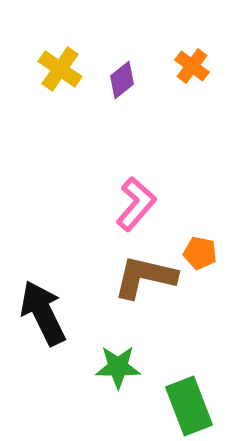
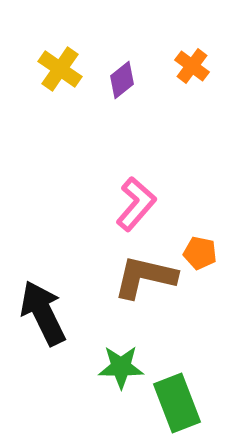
green star: moved 3 px right
green rectangle: moved 12 px left, 3 px up
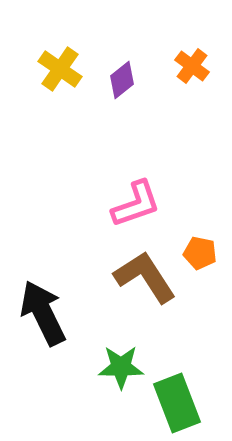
pink L-shape: rotated 30 degrees clockwise
brown L-shape: rotated 44 degrees clockwise
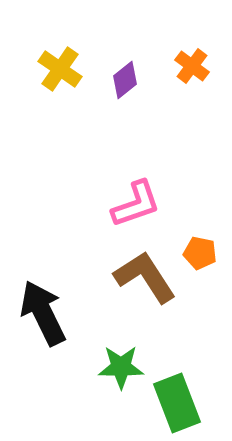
purple diamond: moved 3 px right
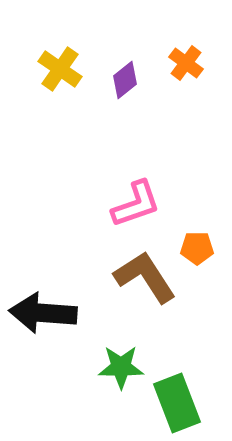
orange cross: moved 6 px left, 3 px up
orange pentagon: moved 3 px left, 5 px up; rotated 12 degrees counterclockwise
black arrow: rotated 60 degrees counterclockwise
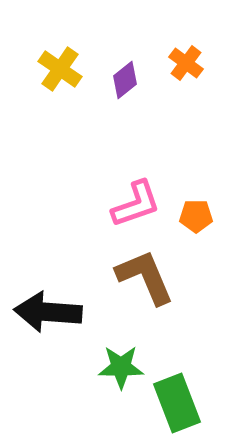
orange pentagon: moved 1 px left, 32 px up
brown L-shape: rotated 10 degrees clockwise
black arrow: moved 5 px right, 1 px up
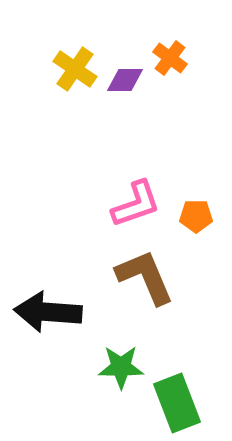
orange cross: moved 16 px left, 5 px up
yellow cross: moved 15 px right
purple diamond: rotated 39 degrees clockwise
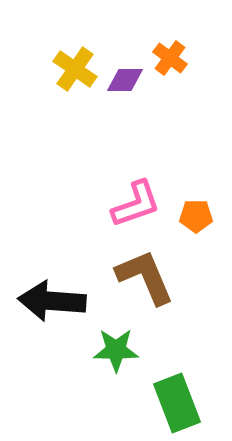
black arrow: moved 4 px right, 11 px up
green star: moved 5 px left, 17 px up
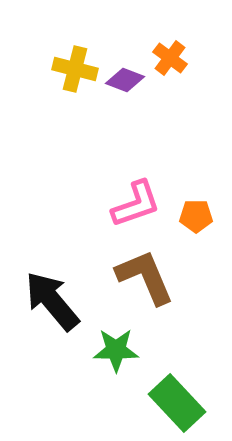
yellow cross: rotated 21 degrees counterclockwise
purple diamond: rotated 21 degrees clockwise
black arrow: rotated 46 degrees clockwise
green rectangle: rotated 22 degrees counterclockwise
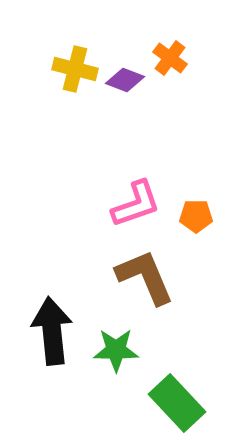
black arrow: moved 30 px down; rotated 34 degrees clockwise
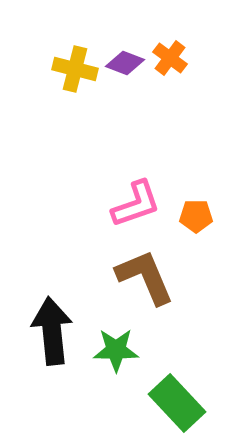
purple diamond: moved 17 px up
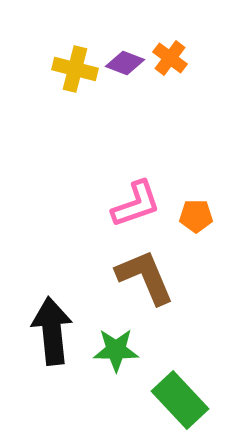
green rectangle: moved 3 px right, 3 px up
